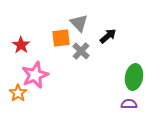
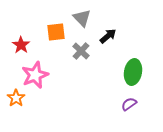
gray triangle: moved 3 px right, 5 px up
orange square: moved 5 px left, 6 px up
green ellipse: moved 1 px left, 5 px up
orange star: moved 2 px left, 5 px down
purple semicircle: rotated 35 degrees counterclockwise
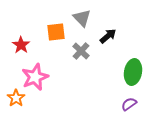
pink star: moved 2 px down
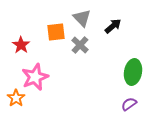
black arrow: moved 5 px right, 10 px up
gray cross: moved 1 px left, 6 px up
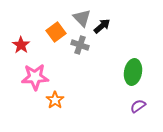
black arrow: moved 11 px left
orange square: rotated 30 degrees counterclockwise
gray cross: rotated 24 degrees counterclockwise
pink star: rotated 20 degrees clockwise
orange star: moved 39 px right, 2 px down
purple semicircle: moved 9 px right, 2 px down
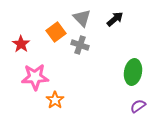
black arrow: moved 13 px right, 7 px up
red star: moved 1 px up
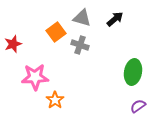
gray triangle: rotated 30 degrees counterclockwise
red star: moved 8 px left; rotated 18 degrees clockwise
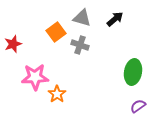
orange star: moved 2 px right, 6 px up
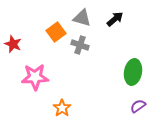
red star: rotated 30 degrees counterclockwise
orange star: moved 5 px right, 14 px down
